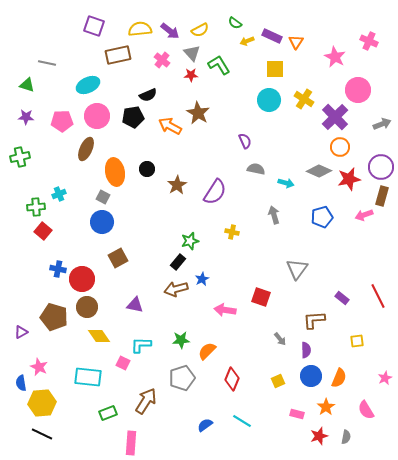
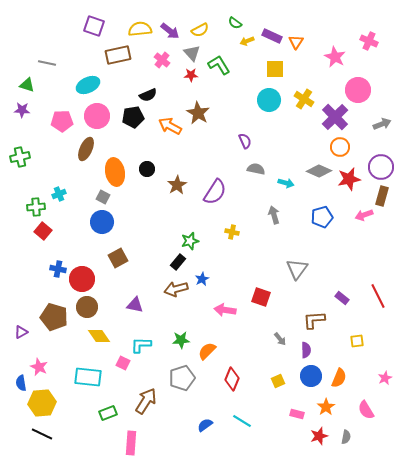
purple star at (26, 117): moved 4 px left, 7 px up
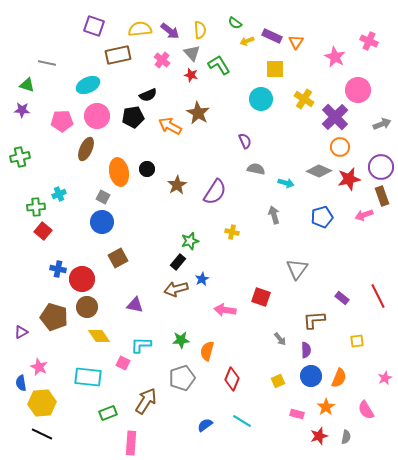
yellow semicircle at (200, 30): rotated 66 degrees counterclockwise
red star at (191, 75): rotated 16 degrees clockwise
cyan circle at (269, 100): moved 8 px left, 1 px up
orange ellipse at (115, 172): moved 4 px right
brown rectangle at (382, 196): rotated 36 degrees counterclockwise
orange semicircle at (207, 351): rotated 30 degrees counterclockwise
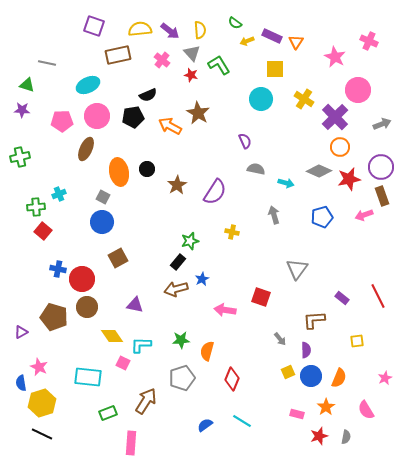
yellow diamond at (99, 336): moved 13 px right
yellow square at (278, 381): moved 10 px right, 9 px up
yellow hexagon at (42, 403): rotated 12 degrees counterclockwise
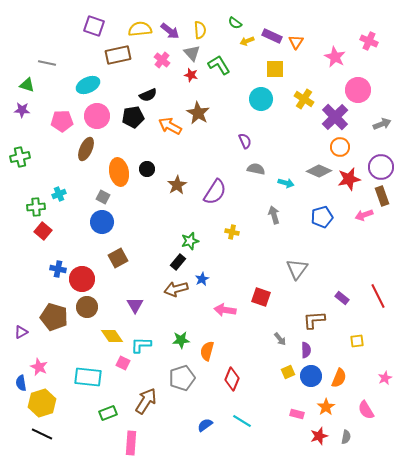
purple triangle at (135, 305): rotated 48 degrees clockwise
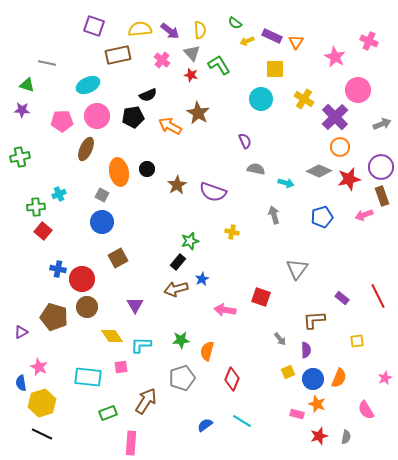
purple semicircle at (215, 192): moved 2 px left; rotated 76 degrees clockwise
gray square at (103, 197): moved 1 px left, 2 px up
pink square at (123, 363): moved 2 px left, 4 px down; rotated 32 degrees counterclockwise
blue circle at (311, 376): moved 2 px right, 3 px down
orange star at (326, 407): moved 9 px left, 3 px up; rotated 18 degrees counterclockwise
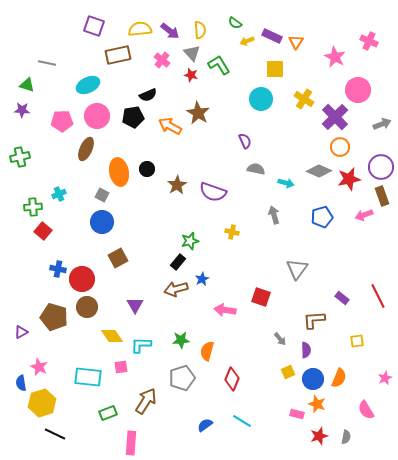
green cross at (36, 207): moved 3 px left
black line at (42, 434): moved 13 px right
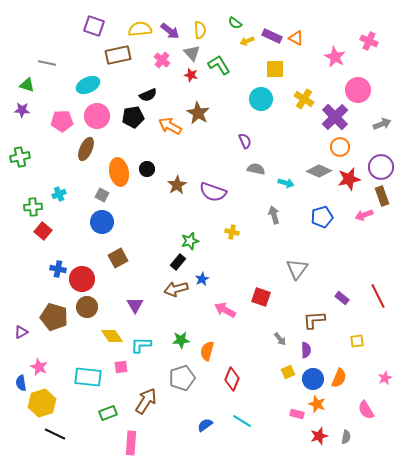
orange triangle at (296, 42): moved 4 px up; rotated 35 degrees counterclockwise
pink arrow at (225, 310): rotated 20 degrees clockwise
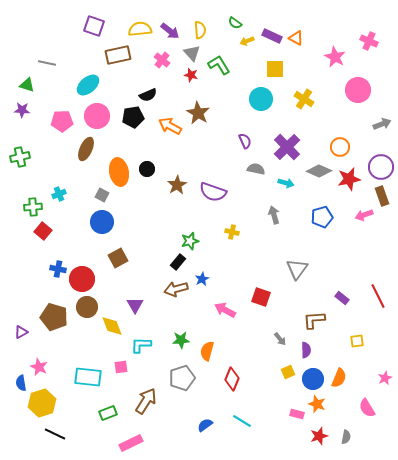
cyan ellipse at (88, 85): rotated 15 degrees counterclockwise
purple cross at (335, 117): moved 48 px left, 30 px down
yellow diamond at (112, 336): moved 10 px up; rotated 15 degrees clockwise
pink semicircle at (366, 410): moved 1 px right, 2 px up
pink rectangle at (131, 443): rotated 60 degrees clockwise
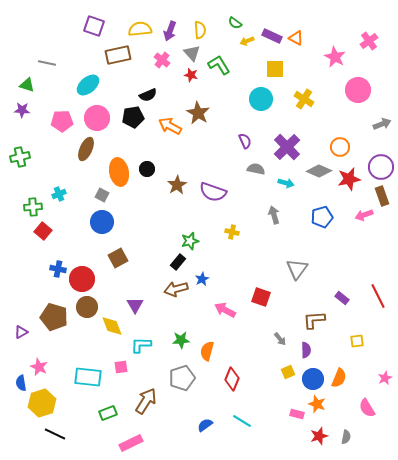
purple arrow at (170, 31): rotated 72 degrees clockwise
pink cross at (369, 41): rotated 30 degrees clockwise
pink circle at (97, 116): moved 2 px down
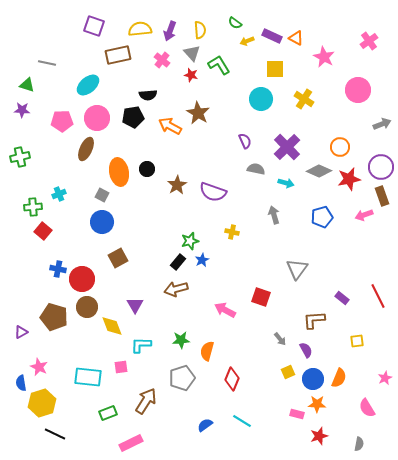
pink star at (335, 57): moved 11 px left
black semicircle at (148, 95): rotated 18 degrees clockwise
blue star at (202, 279): moved 19 px up
purple semicircle at (306, 350): rotated 28 degrees counterclockwise
orange star at (317, 404): rotated 18 degrees counterclockwise
gray semicircle at (346, 437): moved 13 px right, 7 px down
